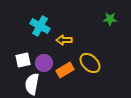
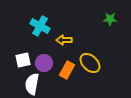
orange rectangle: moved 2 px right; rotated 30 degrees counterclockwise
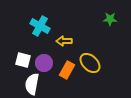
yellow arrow: moved 1 px down
white square: rotated 28 degrees clockwise
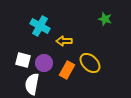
green star: moved 5 px left; rotated 16 degrees clockwise
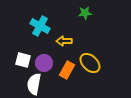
green star: moved 20 px left, 6 px up; rotated 24 degrees counterclockwise
white semicircle: moved 2 px right
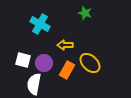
green star: rotated 24 degrees clockwise
cyan cross: moved 2 px up
yellow arrow: moved 1 px right, 4 px down
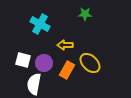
green star: moved 1 px down; rotated 16 degrees counterclockwise
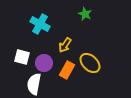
green star: rotated 24 degrees clockwise
yellow arrow: rotated 56 degrees counterclockwise
white square: moved 1 px left, 3 px up
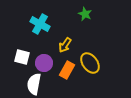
yellow ellipse: rotated 10 degrees clockwise
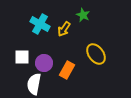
green star: moved 2 px left, 1 px down
yellow arrow: moved 1 px left, 16 px up
white square: rotated 14 degrees counterclockwise
yellow ellipse: moved 6 px right, 9 px up
